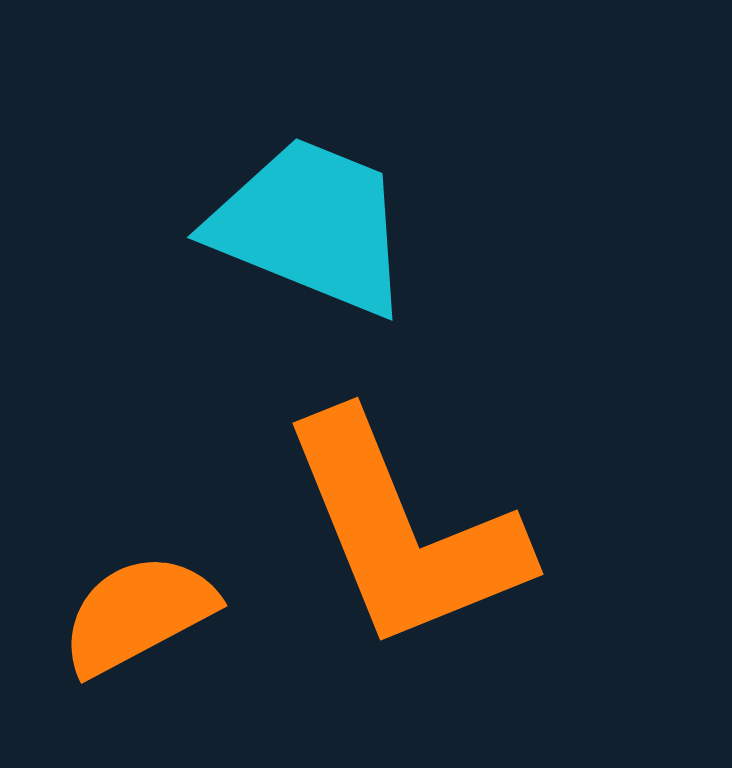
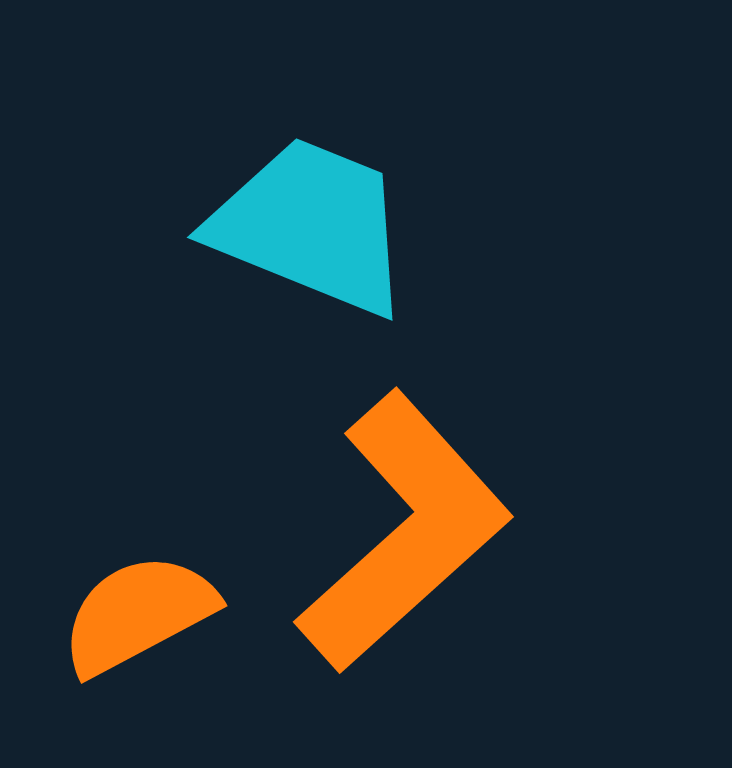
orange L-shape: rotated 110 degrees counterclockwise
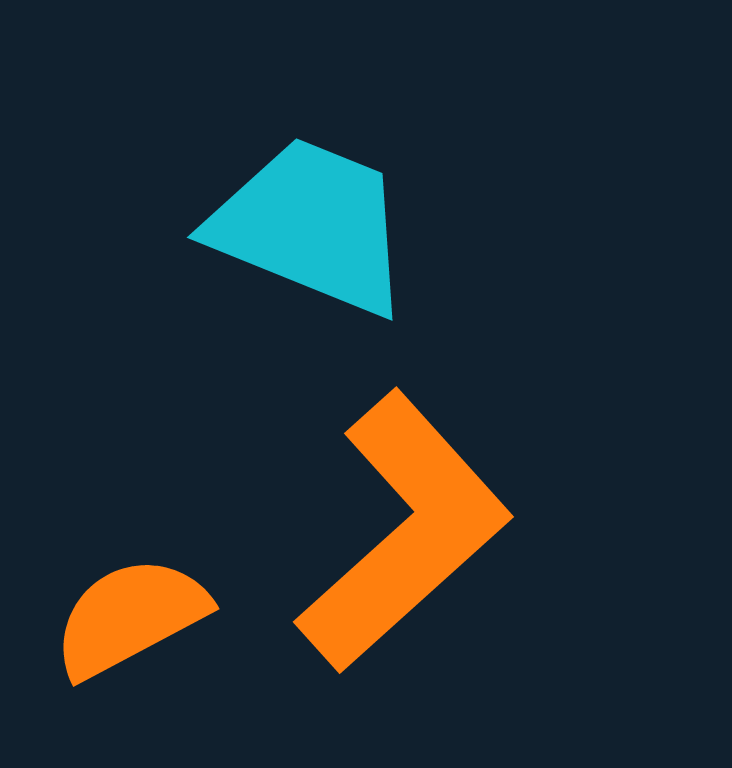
orange semicircle: moved 8 px left, 3 px down
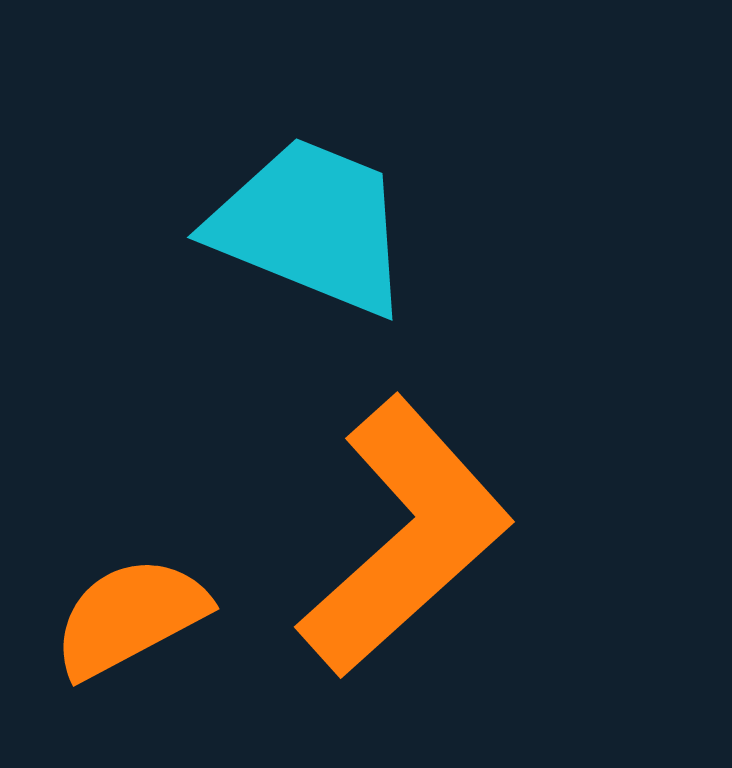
orange L-shape: moved 1 px right, 5 px down
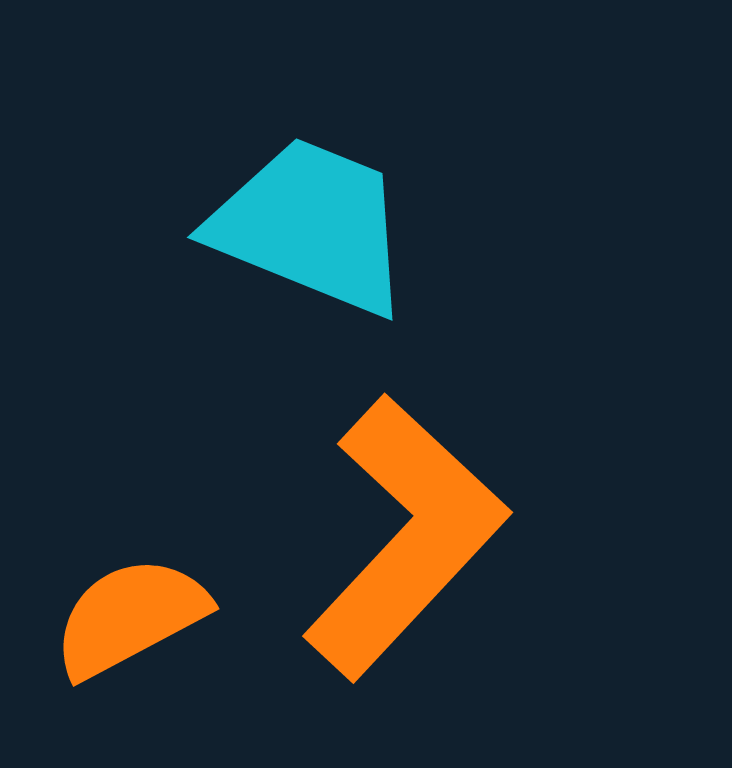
orange L-shape: rotated 5 degrees counterclockwise
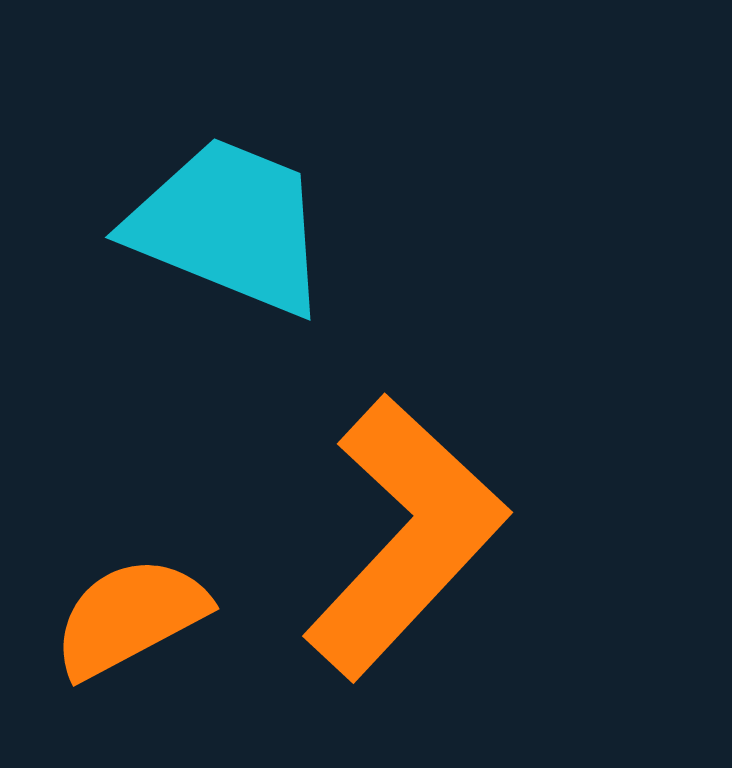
cyan trapezoid: moved 82 px left
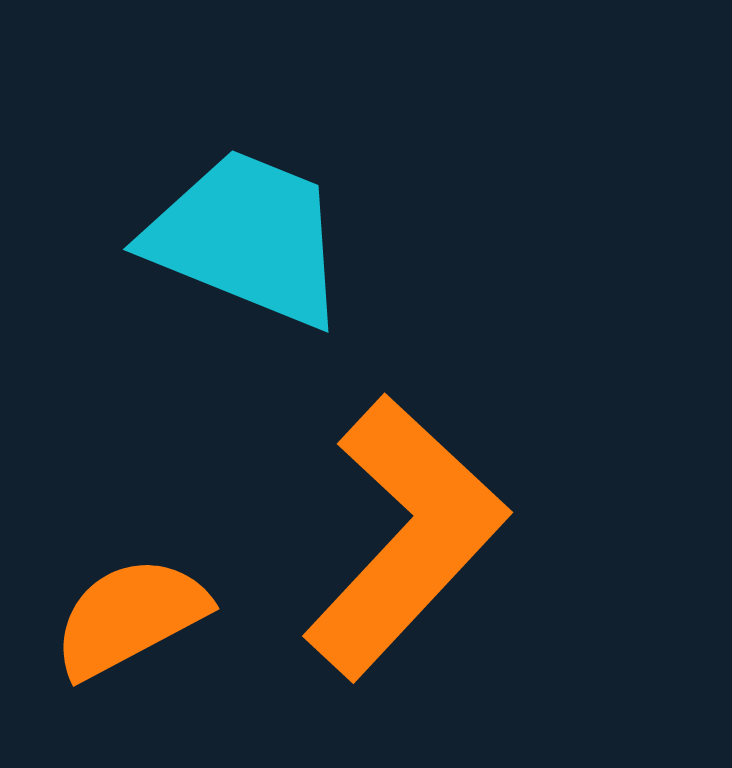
cyan trapezoid: moved 18 px right, 12 px down
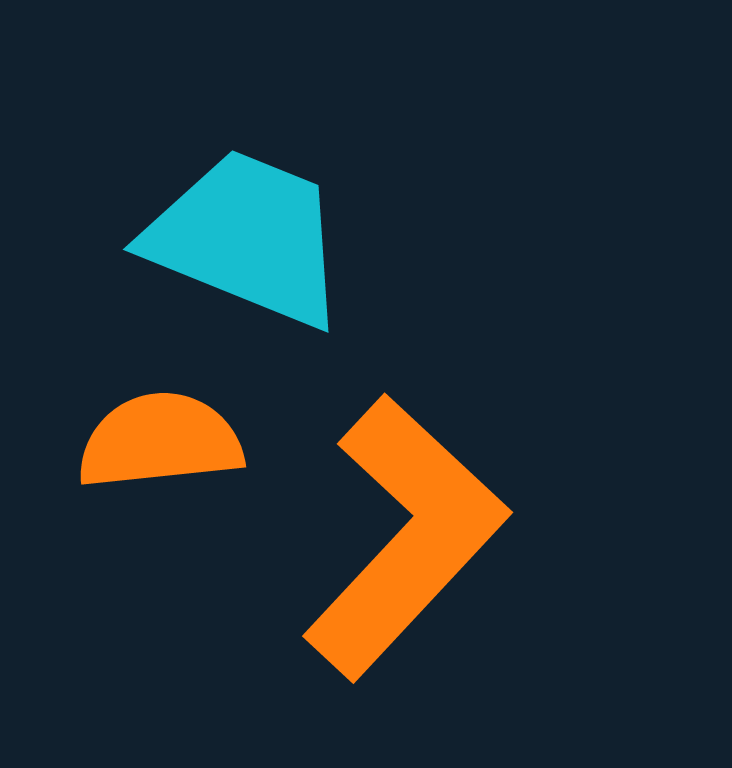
orange semicircle: moved 30 px right, 176 px up; rotated 22 degrees clockwise
